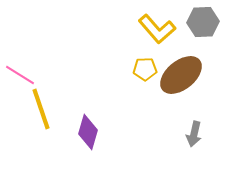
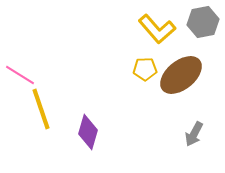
gray hexagon: rotated 8 degrees counterclockwise
gray arrow: rotated 15 degrees clockwise
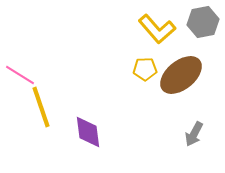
yellow line: moved 2 px up
purple diamond: rotated 24 degrees counterclockwise
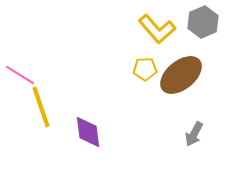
gray hexagon: rotated 12 degrees counterclockwise
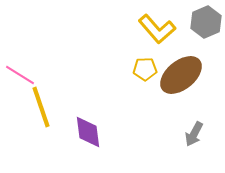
gray hexagon: moved 3 px right
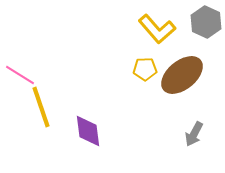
gray hexagon: rotated 12 degrees counterclockwise
brown ellipse: moved 1 px right
purple diamond: moved 1 px up
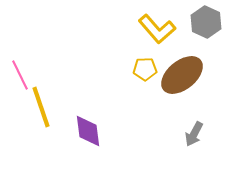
pink line: rotated 32 degrees clockwise
